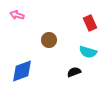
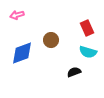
pink arrow: rotated 32 degrees counterclockwise
red rectangle: moved 3 px left, 5 px down
brown circle: moved 2 px right
blue diamond: moved 18 px up
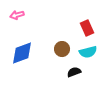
brown circle: moved 11 px right, 9 px down
cyan semicircle: rotated 30 degrees counterclockwise
